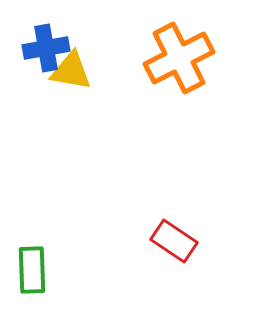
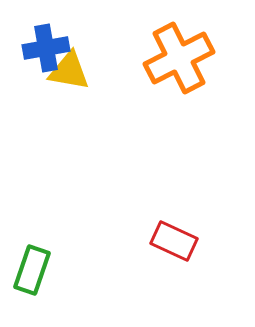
yellow triangle: moved 2 px left
red rectangle: rotated 9 degrees counterclockwise
green rectangle: rotated 21 degrees clockwise
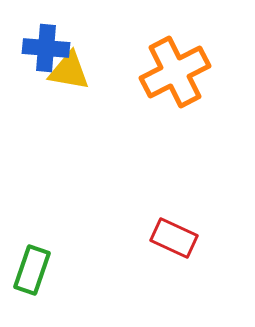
blue cross: rotated 15 degrees clockwise
orange cross: moved 4 px left, 14 px down
red rectangle: moved 3 px up
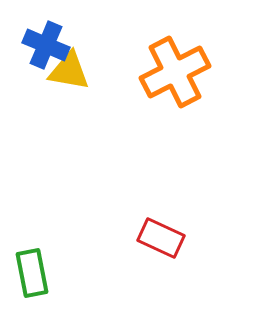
blue cross: moved 3 px up; rotated 18 degrees clockwise
red rectangle: moved 13 px left
green rectangle: moved 3 px down; rotated 30 degrees counterclockwise
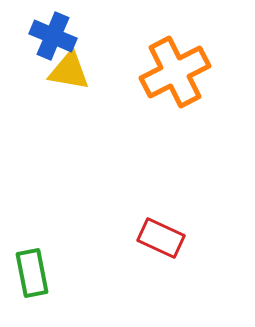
blue cross: moved 7 px right, 9 px up
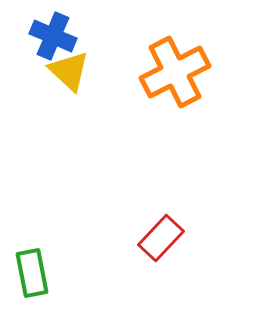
yellow triangle: rotated 33 degrees clockwise
red rectangle: rotated 72 degrees counterclockwise
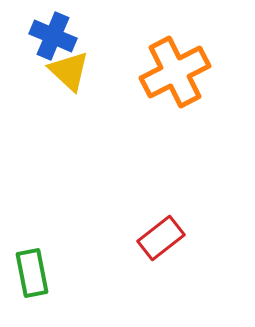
red rectangle: rotated 9 degrees clockwise
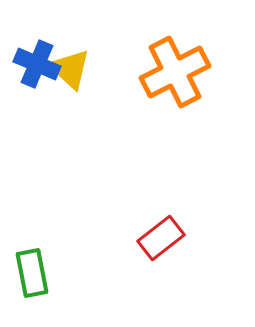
blue cross: moved 16 px left, 28 px down
yellow triangle: moved 1 px right, 2 px up
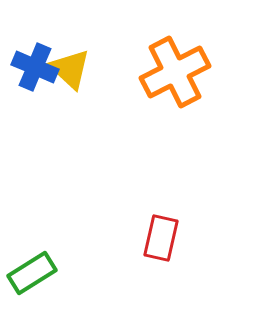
blue cross: moved 2 px left, 3 px down
red rectangle: rotated 39 degrees counterclockwise
green rectangle: rotated 69 degrees clockwise
